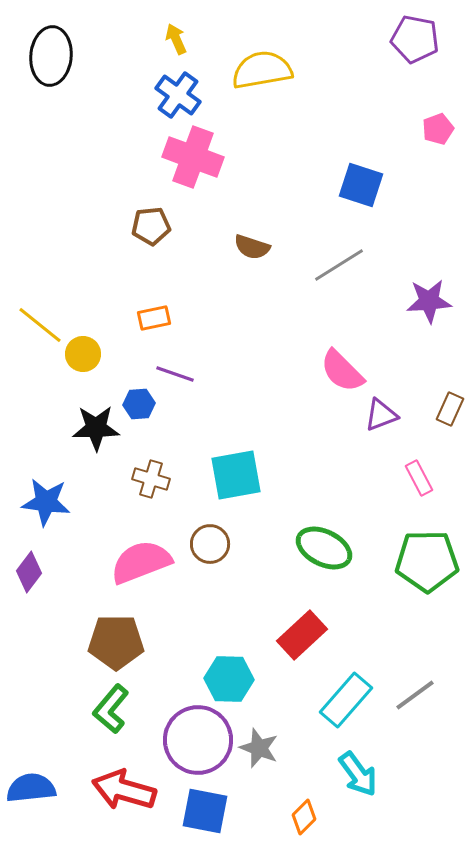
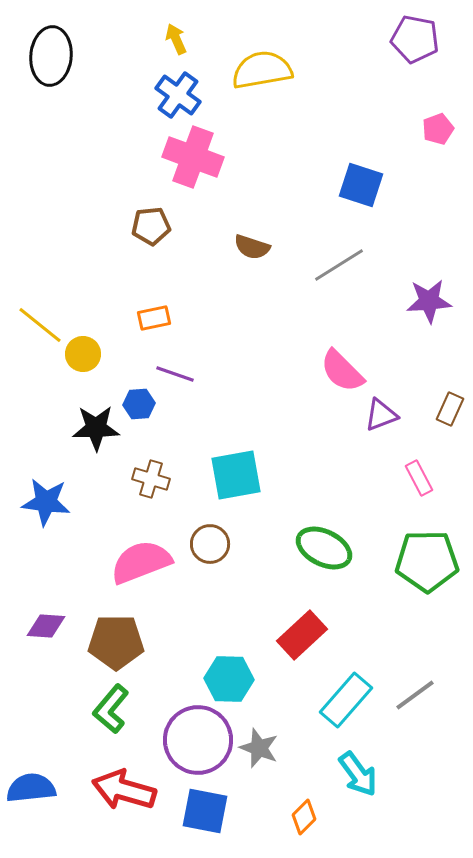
purple diamond at (29, 572): moved 17 px right, 54 px down; rotated 57 degrees clockwise
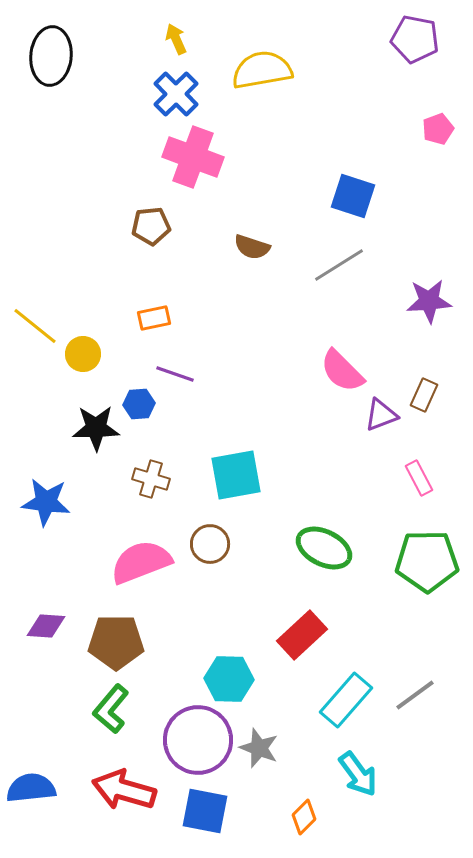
blue cross at (178, 95): moved 2 px left, 1 px up; rotated 9 degrees clockwise
blue square at (361, 185): moved 8 px left, 11 px down
yellow line at (40, 325): moved 5 px left, 1 px down
brown rectangle at (450, 409): moved 26 px left, 14 px up
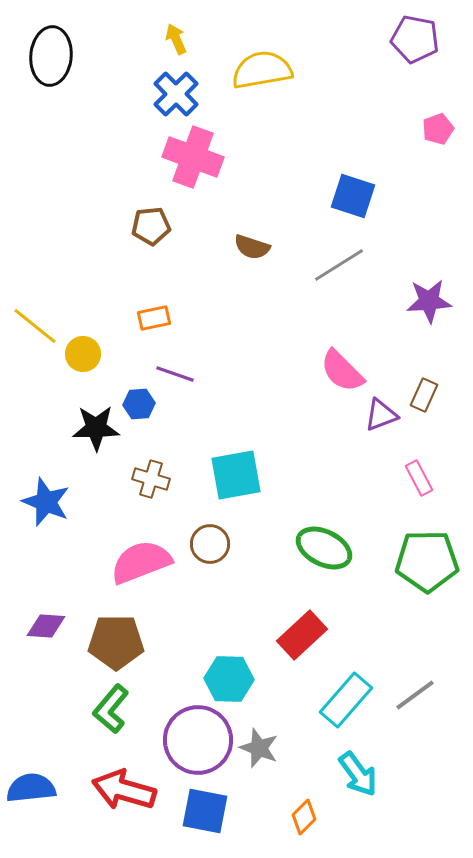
blue star at (46, 502): rotated 15 degrees clockwise
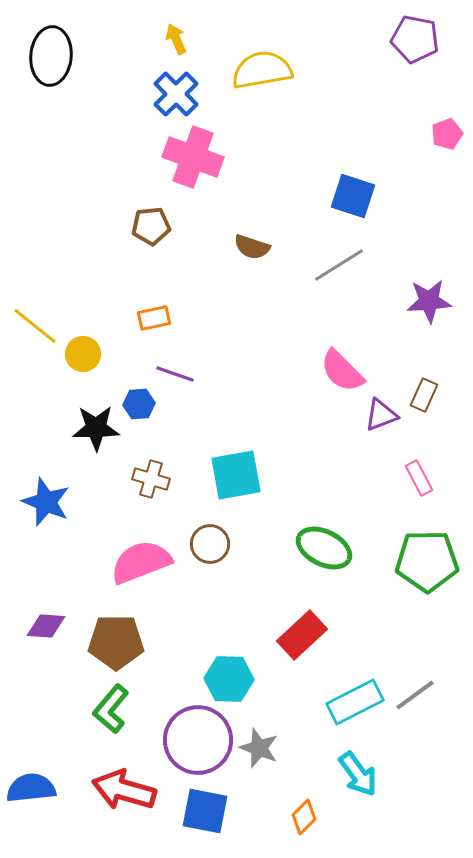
pink pentagon at (438, 129): moved 9 px right, 5 px down
cyan rectangle at (346, 700): moved 9 px right, 2 px down; rotated 22 degrees clockwise
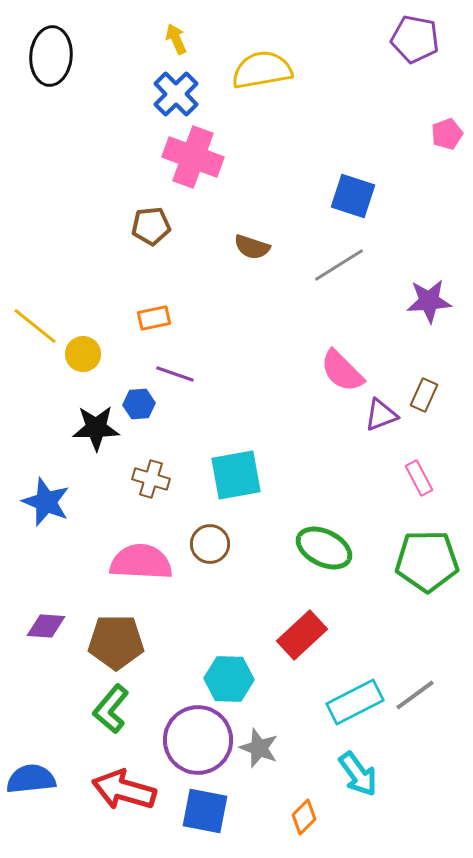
pink semicircle at (141, 562): rotated 24 degrees clockwise
blue semicircle at (31, 788): moved 9 px up
